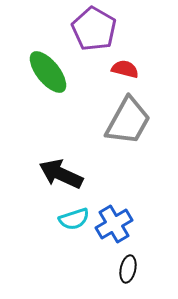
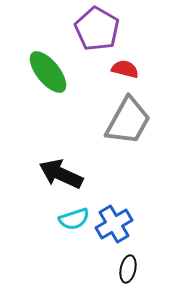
purple pentagon: moved 3 px right
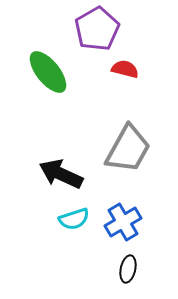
purple pentagon: rotated 12 degrees clockwise
gray trapezoid: moved 28 px down
blue cross: moved 9 px right, 2 px up
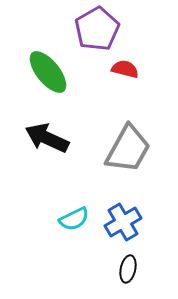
black arrow: moved 14 px left, 36 px up
cyan semicircle: rotated 8 degrees counterclockwise
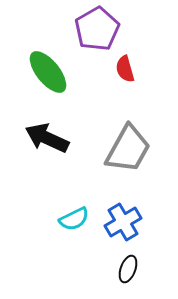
red semicircle: rotated 120 degrees counterclockwise
black ellipse: rotated 8 degrees clockwise
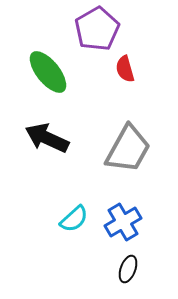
cyan semicircle: rotated 16 degrees counterclockwise
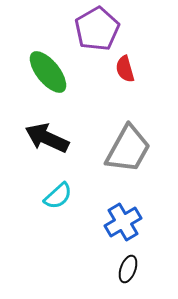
cyan semicircle: moved 16 px left, 23 px up
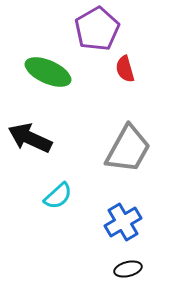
green ellipse: rotated 27 degrees counterclockwise
black arrow: moved 17 px left
black ellipse: rotated 56 degrees clockwise
